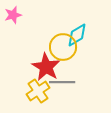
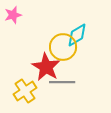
yellow cross: moved 13 px left
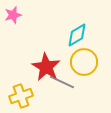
yellow circle: moved 21 px right, 15 px down
gray line: rotated 25 degrees clockwise
yellow cross: moved 4 px left, 5 px down; rotated 15 degrees clockwise
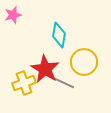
cyan diamond: moved 18 px left; rotated 50 degrees counterclockwise
red star: moved 1 px left, 2 px down
yellow cross: moved 3 px right, 13 px up
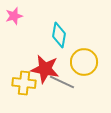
pink star: moved 1 px right, 1 px down
red star: rotated 20 degrees counterclockwise
yellow cross: rotated 25 degrees clockwise
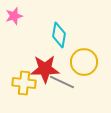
red star: rotated 12 degrees counterclockwise
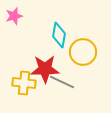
yellow circle: moved 1 px left, 10 px up
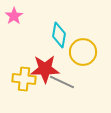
pink star: rotated 18 degrees counterclockwise
yellow cross: moved 4 px up
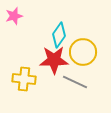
pink star: rotated 18 degrees clockwise
cyan diamond: rotated 25 degrees clockwise
red star: moved 9 px right, 9 px up
gray line: moved 13 px right
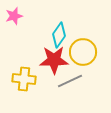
gray line: moved 5 px left, 1 px up; rotated 50 degrees counterclockwise
